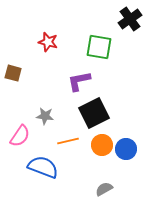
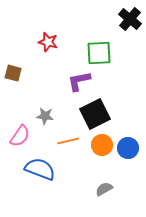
black cross: rotated 15 degrees counterclockwise
green square: moved 6 px down; rotated 12 degrees counterclockwise
black square: moved 1 px right, 1 px down
blue circle: moved 2 px right, 1 px up
blue semicircle: moved 3 px left, 2 px down
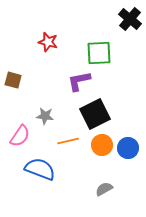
brown square: moved 7 px down
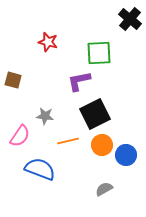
blue circle: moved 2 px left, 7 px down
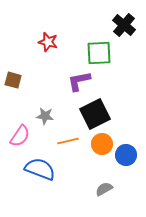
black cross: moved 6 px left, 6 px down
orange circle: moved 1 px up
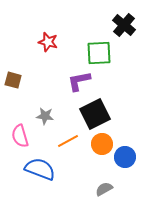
pink semicircle: rotated 130 degrees clockwise
orange line: rotated 15 degrees counterclockwise
blue circle: moved 1 px left, 2 px down
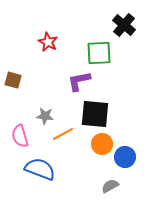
red star: rotated 12 degrees clockwise
black square: rotated 32 degrees clockwise
orange line: moved 5 px left, 7 px up
gray semicircle: moved 6 px right, 3 px up
